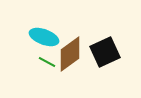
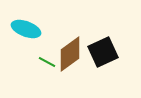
cyan ellipse: moved 18 px left, 8 px up
black square: moved 2 px left
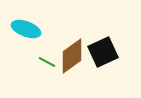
brown diamond: moved 2 px right, 2 px down
